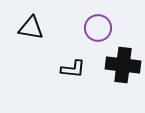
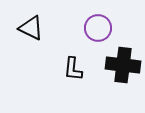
black triangle: rotated 16 degrees clockwise
black L-shape: rotated 90 degrees clockwise
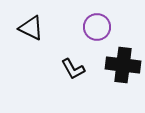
purple circle: moved 1 px left, 1 px up
black L-shape: rotated 35 degrees counterclockwise
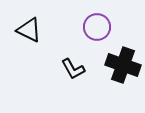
black triangle: moved 2 px left, 2 px down
black cross: rotated 12 degrees clockwise
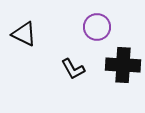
black triangle: moved 5 px left, 4 px down
black cross: rotated 16 degrees counterclockwise
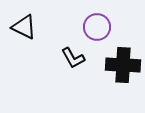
black triangle: moved 7 px up
black L-shape: moved 11 px up
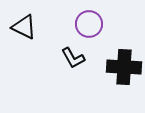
purple circle: moved 8 px left, 3 px up
black cross: moved 1 px right, 2 px down
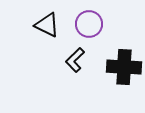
black triangle: moved 23 px right, 2 px up
black L-shape: moved 2 px right, 2 px down; rotated 75 degrees clockwise
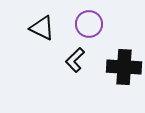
black triangle: moved 5 px left, 3 px down
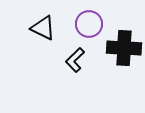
black triangle: moved 1 px right
black cross: moved 19 px up
